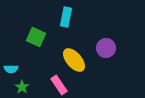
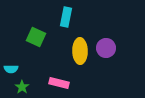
yellow ellipse: moved 6 px right, 9 px up; rotated 40 degrees clockwise
pink rectangle: moved 2 px up; rotated 42 degrees counterclockwise
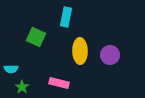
purple circle: moved 4 px right, 7 px down
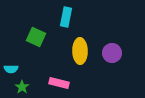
purple circle: moved 2 px right, 2 px up
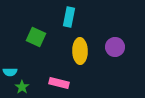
cyan rectangle: moved 3 px right
purple circle: moved 3 px right, 6 px up
cyan semicircle: moved 1 px left, 3 px down
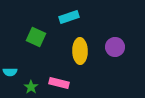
cyan rectangle: rotated 60 degrees clockwise
green star: moved 9 px right
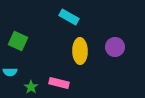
cyan rectangle: rotated 48 degrees clockwise
green square: moved 18 px left, 4 px down
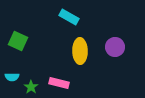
cyan semicircle: moved 2 px right, 5 px down
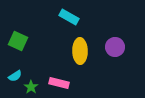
cyan semicircle: moved 3 px right, 1 px up; rotated 32 degrees counterclockwise
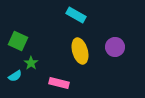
cyan rectangle: moved 7 px right, 2 px up
yellow ellipse: rotated 15 degrees counterclockwise
green star: moved 24 px up
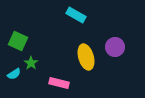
yellow ellipse: moved 6 px right, 6 px down
cyan semicircle: moved 1 px left, 2 px up
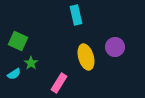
cyan rectangle: rotated 48 degrees clockwise
pink rectangle: rotated 72 degrees counterclockwise
